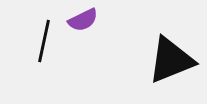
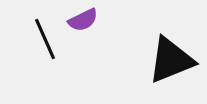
black line: moved 1 px right, 2 px up; rotated 36 degrees counterclockwise
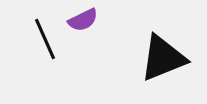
black triangle: moved 8 px left, 2 px up
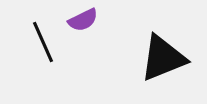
black line: moved 2 px left, 3 px down
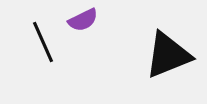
black triangle: moved 5 px right, 3 px up
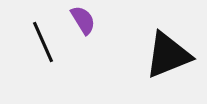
purple semicircle: rotated 96 degrees counterclockwise
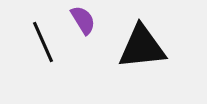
black triangle: moved 26 px left, 8 px up; rotated 16 degrees clockwise
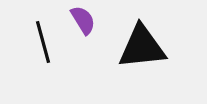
black line: rotated 9 degrees clockwise
